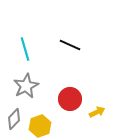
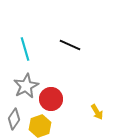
red circle: moved 19 px left
yellow arrow: rotated 84 degrees clockwise
gray diamond: rotated 10 degrees counterclockwise
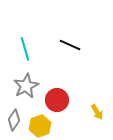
red circle: moved 6 px right, 1 px down
gray diamond: moved 1 px down
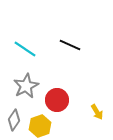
cyan line: rotated 40 degrees counterclockwise
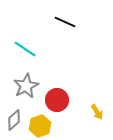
black line: moved 5 px left, 23 px up
gray diamond: rotated 15 degrees clockwise
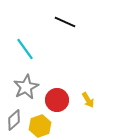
cyan line: rotated 20 degrees clockwise
gray star: moved 1 px down
yellow arrow: moved 9 px left, 12 px up
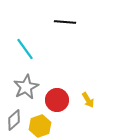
black line: rotated 20 degrees counterclockwise
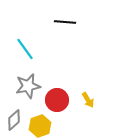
gray star: moved 2 px right, 1 px up; rotated 15 degrees clockwise
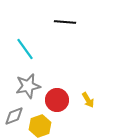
gray diamond: moved 4 px up; rotated 20 degrees clockwise
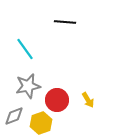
yellow hexagon: moved 1 px right, 3 px up
